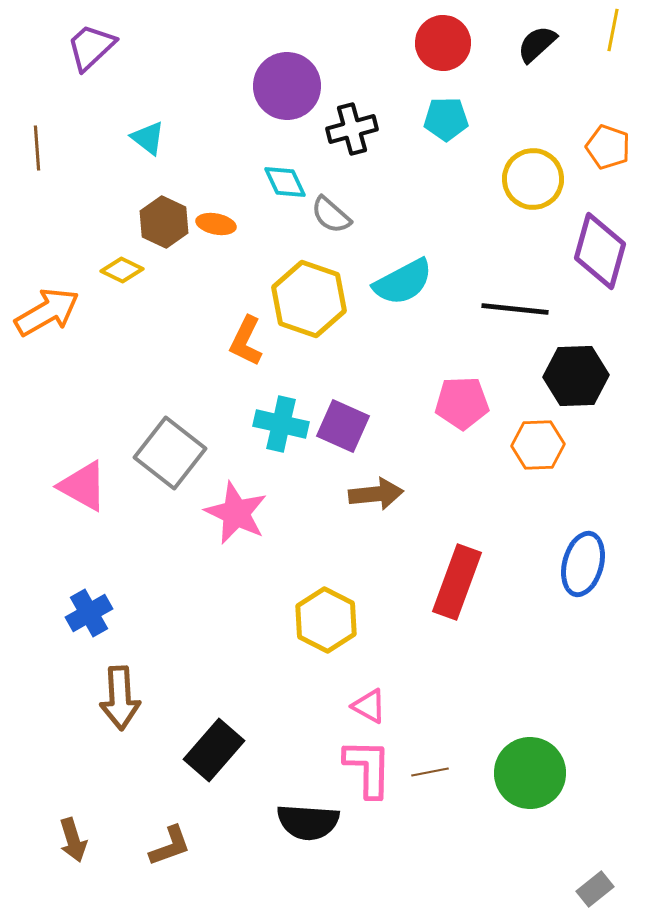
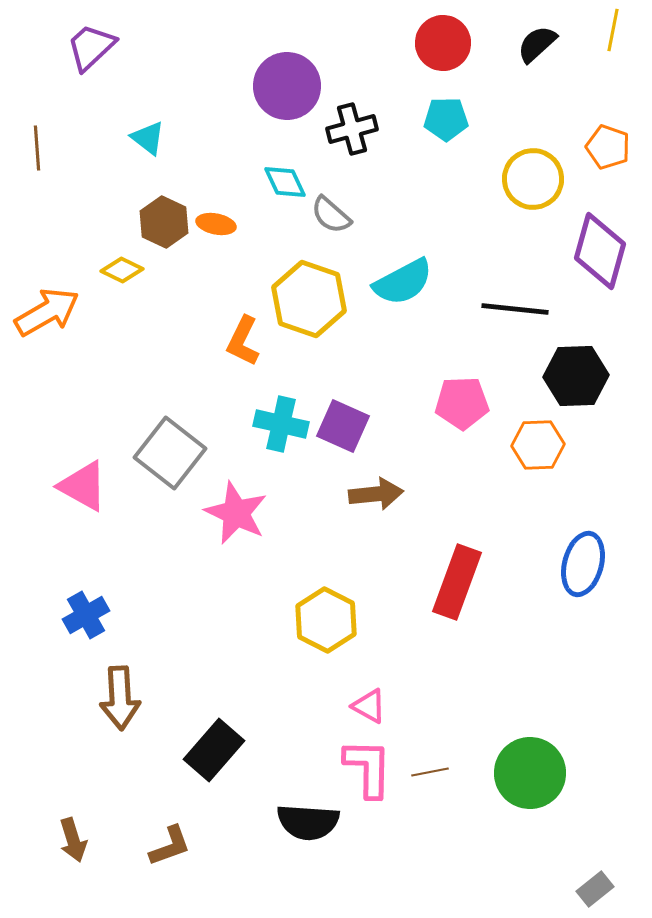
orange L-shape at (246, 341): moved 3 px left
blue cross at (89, 613): moved 3 px left, 2 px down
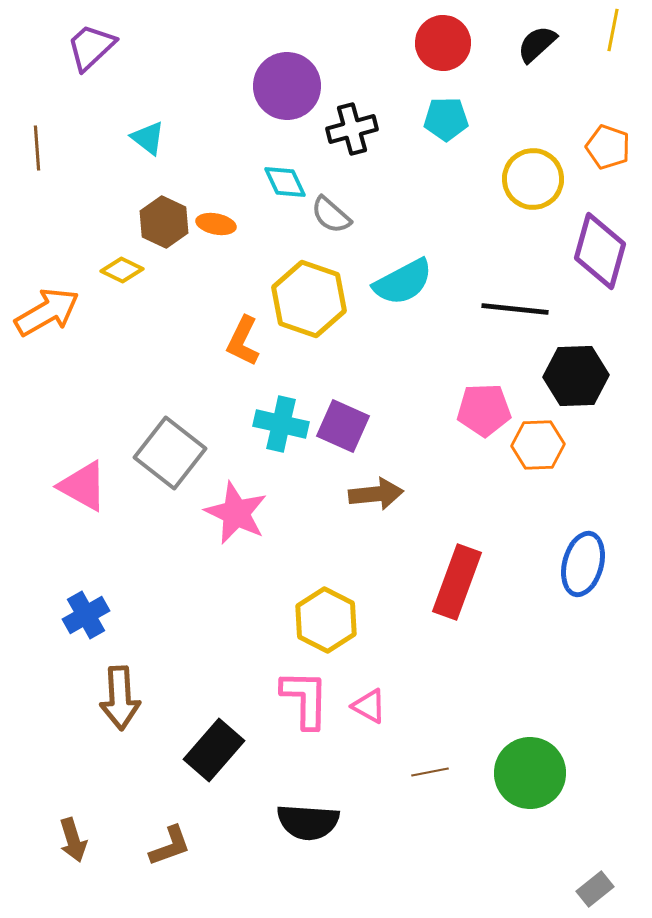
pink pentagon at (462, 403): moved 22 px right, 7 px down
pink L-shape at (368, 768): moved 63 px left, 69 px up
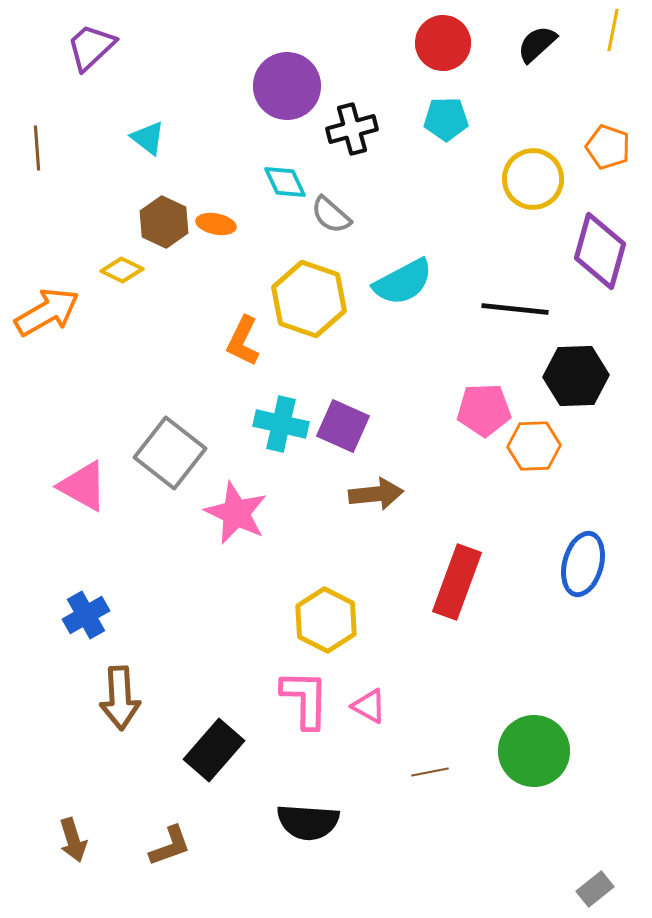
orange hexagon at (538, 445): moved 4 px left, 1 px down
green circle at (530, 773): moved 4 px right, 22 px up
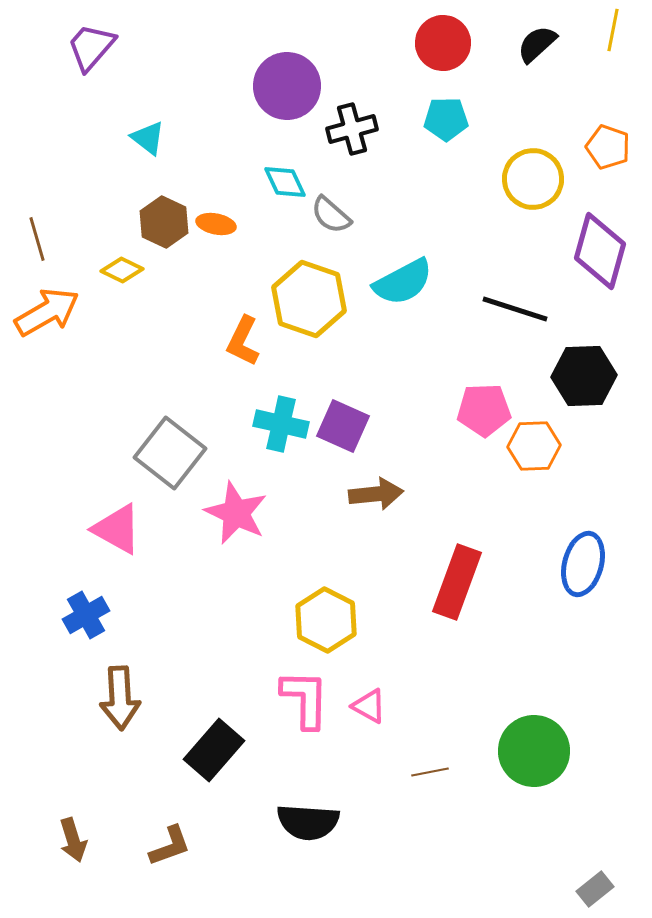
purple trapezoid at (91, 47): rotated 6 degrees counterclockwise
brown line at (37, 148): moved 91 px down; rotated 12 degrees counterclockwise
black line at (515, 309): rotated 12 degrees clockwise
black hexagon at (576, 376): moved 8 px right
pink triangle at (83, 486): moved 34 px right, 43 px down
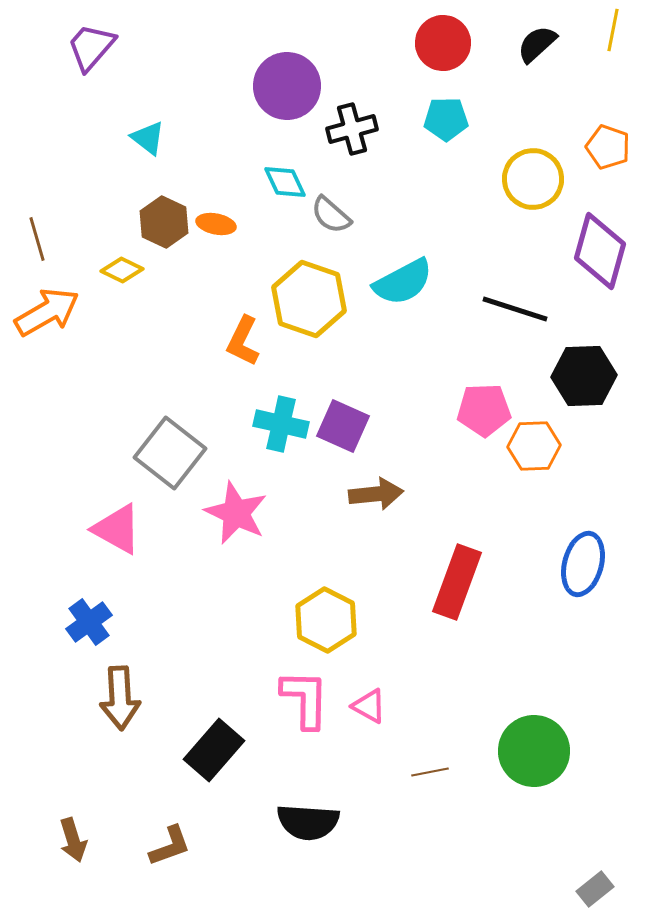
blue cross at (86, 615): moved 3 px right, 7 px down; rotated 6 degrees counterclockwise
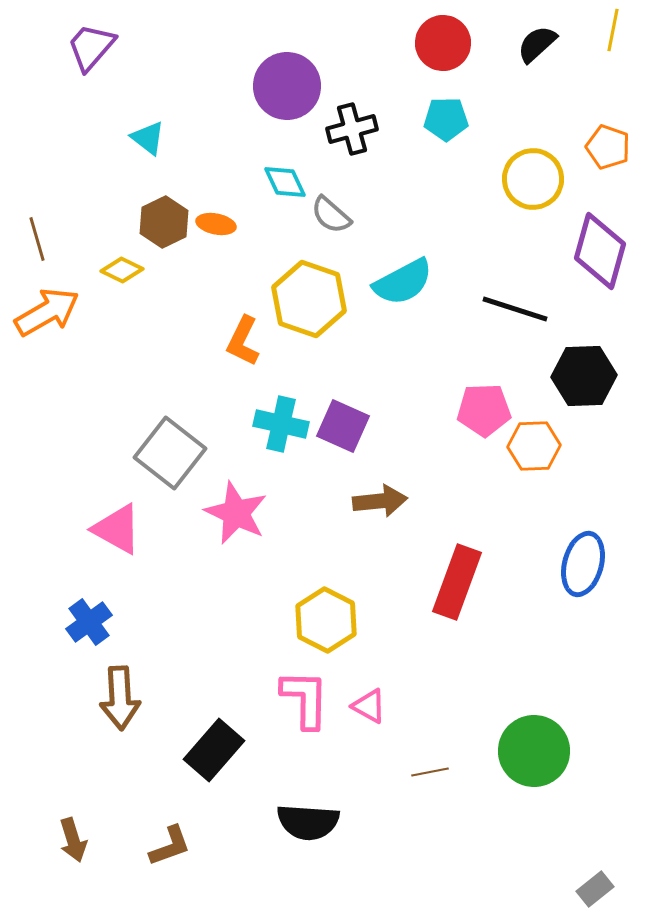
brown hexagon at (164, 222): rotated 9 degrees clockwise
brown arrow at (376, 494): moved 4 px right, 7 px down
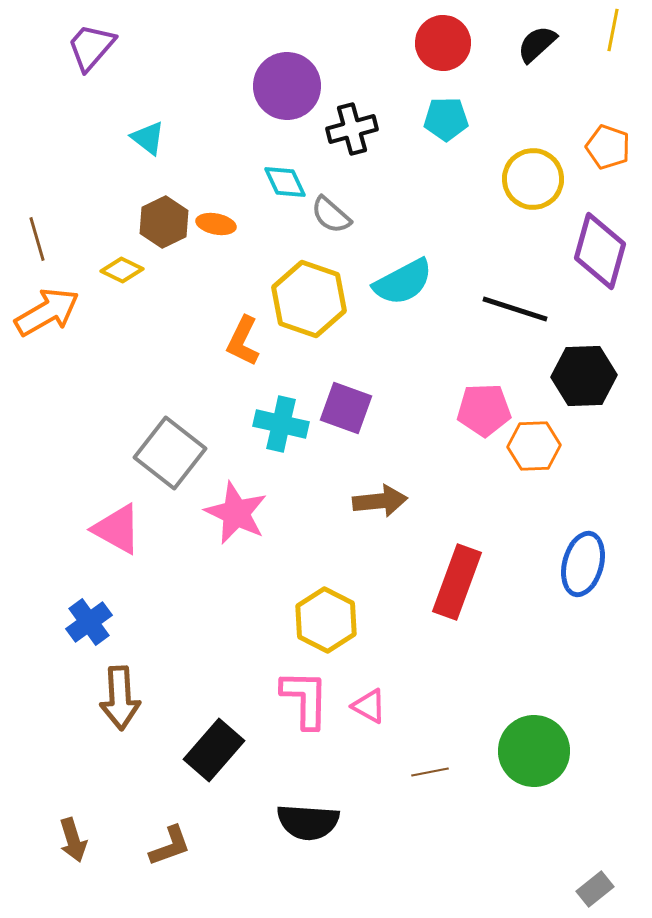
purple square at (343, 426): moved 3 px right, 18 px up; rotated 4 degrees counterclockwise
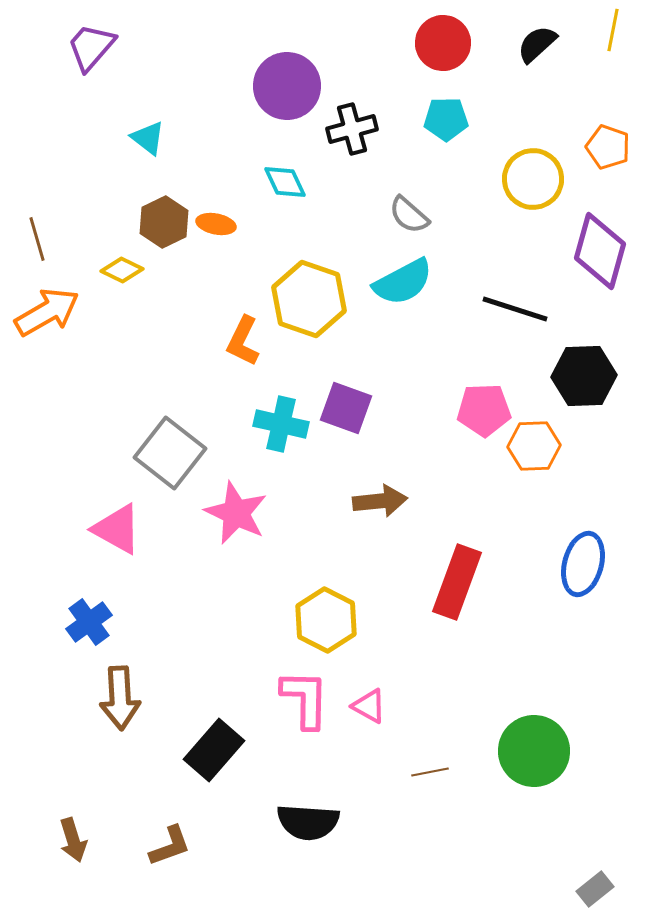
gray semicircle at (331, 215): moved 78 px right
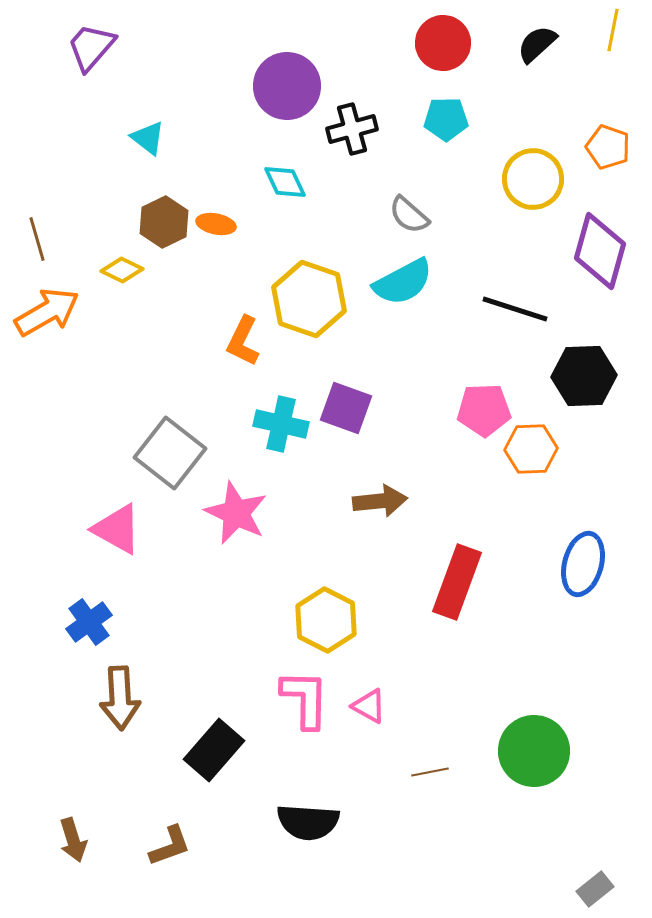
orange hexagon at (534, 446): moved 3 px left, 3 px down
